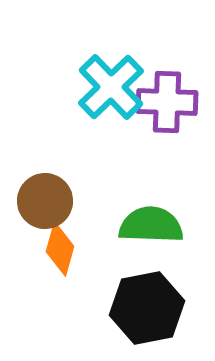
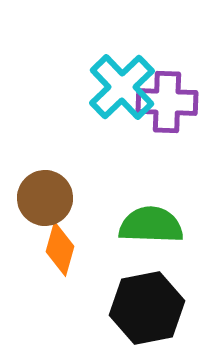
cyan cross: moved 11 px right
brown circle: moved 3 px up
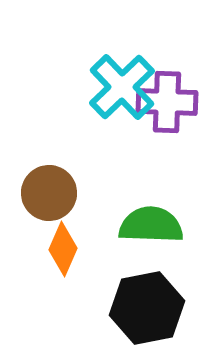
brown circle: moved 4 px right, 5 px up
orange diamond: moved 3 px right; rotated 8 degrees clockwise
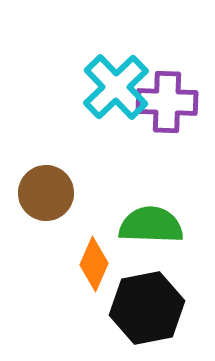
cyan cross: moved 6 px left
brown circle: moved 3 px left
orange diamond: moved 31 px right, 15 px down
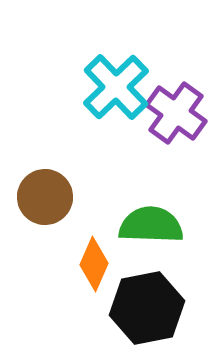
purple cross: moved 9 px right, 11 px down; rotated 34 degrees clockwise
brown circle: moved 1 px left, 4 px down
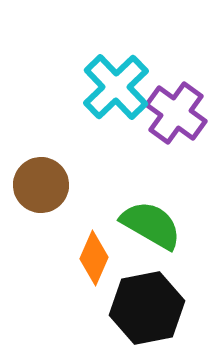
brown circle: moved 4 px left, 12 px up
green semicircle: rotated 28 degrees clockwise
orange diamond: moved 6 px up
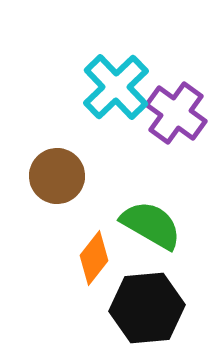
brown circle: moved 16 px right, 9 px up
orange diamond: rotated 14 degrees clockwise
black hexagon: rotated 6 degrees clockwise
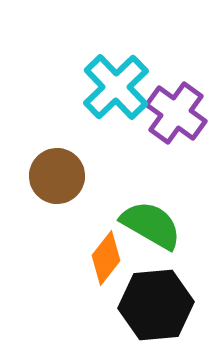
orange diamond: moved 12 px right
black hexagon: moved 9 px right, 3 px up
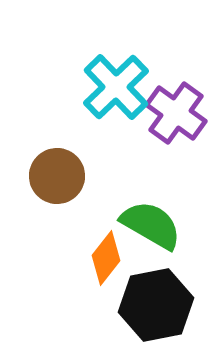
black hexagon: rotated 6 degrees counterclockwise
